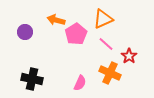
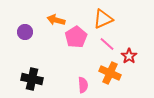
pink pentagon: moved 3 px down
pink line: moved 1 px right
pink semicircle: moved 3 px right, 2 px down; rotated 28 degrees counterclockwise
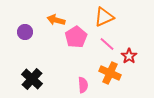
orange triangle: moved 1 px right, 2 px up
black cross: rotated 30 degrees clockwise
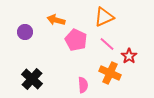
pink pentagon: moved 3 px down; rotated 15 degrees counterclockwise
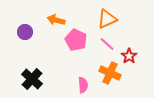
orange triangle: moved 3 px right, 2 px down
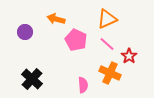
orange arrow: moved 1 px up
